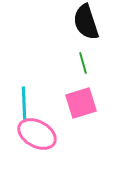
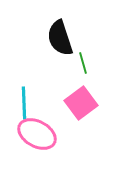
black semicircle: moved 26 px left, 16 px down
pink square: rotated 20 degrees counterclockwise
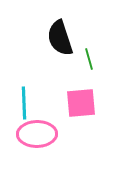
green line: moved 6 px right, 4 px up
pink square: rotated 32 degrees clockwise
pink ellipse: rotated 30 degrees counterclockwise
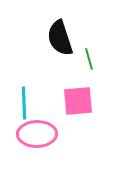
pink square: moved 3 px left, 2 px up
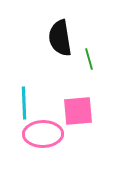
black semicircle: rotated 9 degrees clockwise
pink square: moved 10 px down
pink ellipse: moved 6 px right
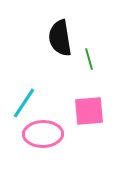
cyan line: rotated 36 degrees clockwise
pink square: moved 11 px right
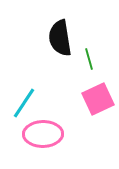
pink square: moved 9 px right, 12 px up; rotated 20 degrees counterclockwise
